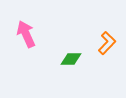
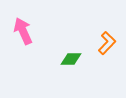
pink arrow: moved 3 px left, 3 px up
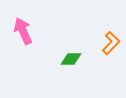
orange L-shape: moved 4 px right
